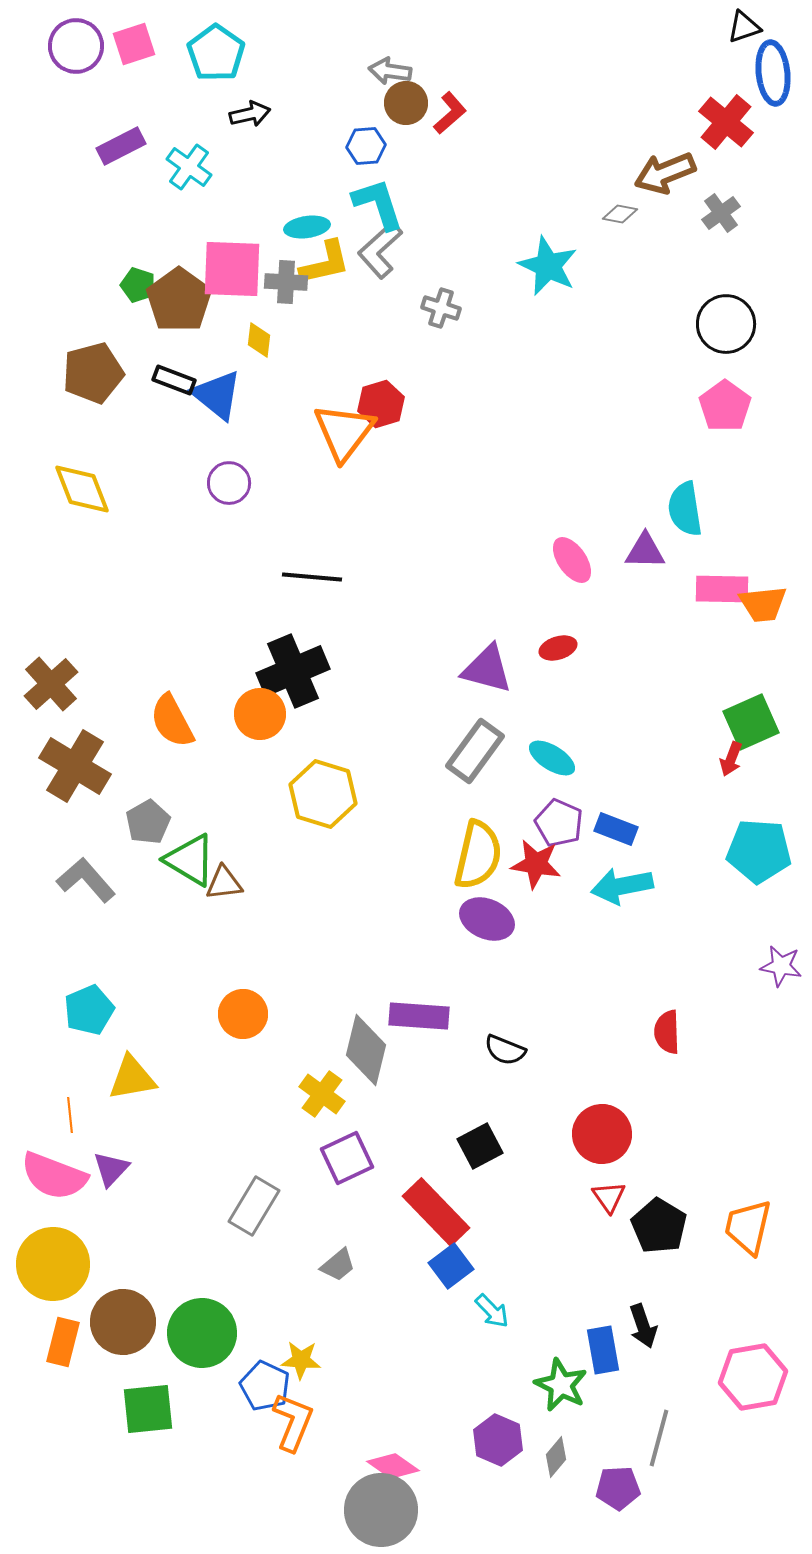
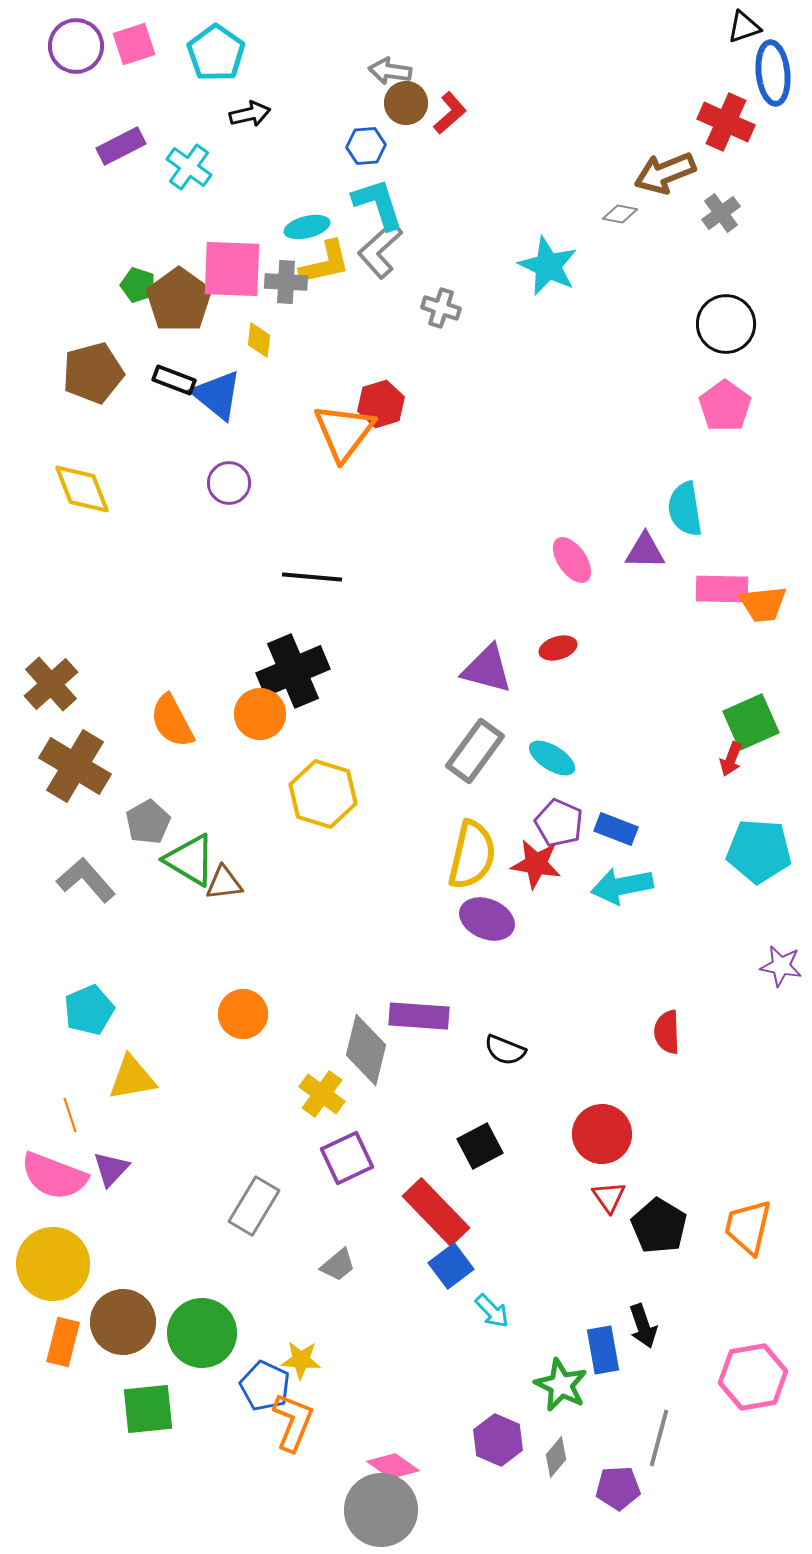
red cross at (726, 122): rotated 16 degrees counterclockwise
cyan ellipse at (307, 227): rotated 6 degrees counterclockwise
yellow semicircle at (478, 855): moved 6 px left
orange line at (70, 1115): rotated 12 degrees counterclockwise
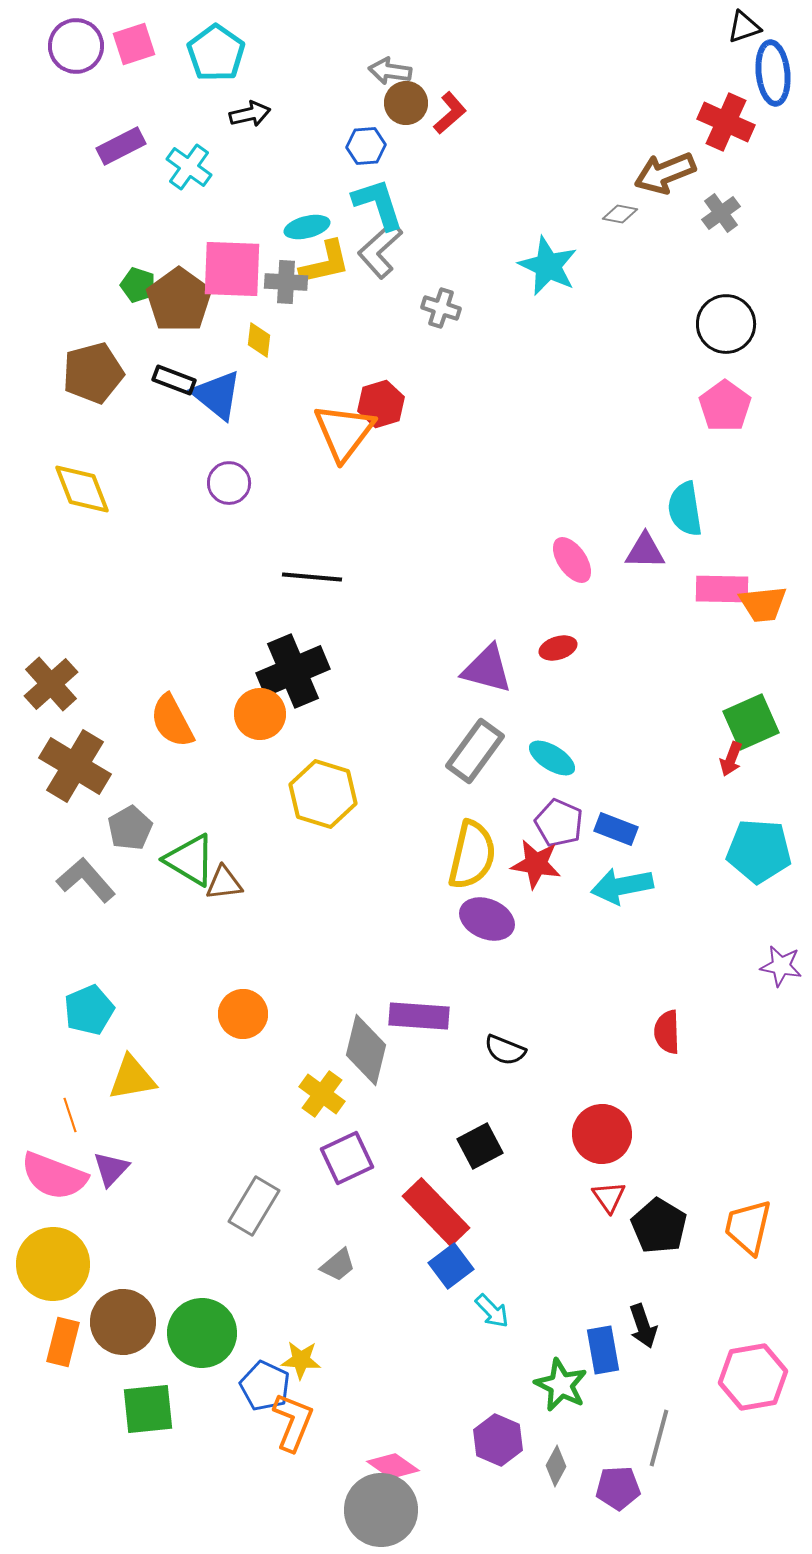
gray pentagon at (148, 822): moved 18 px left, 6 px down
gray diamond at (556, 1457): moved 9 px down; rotated 12 degrees counterclockwise
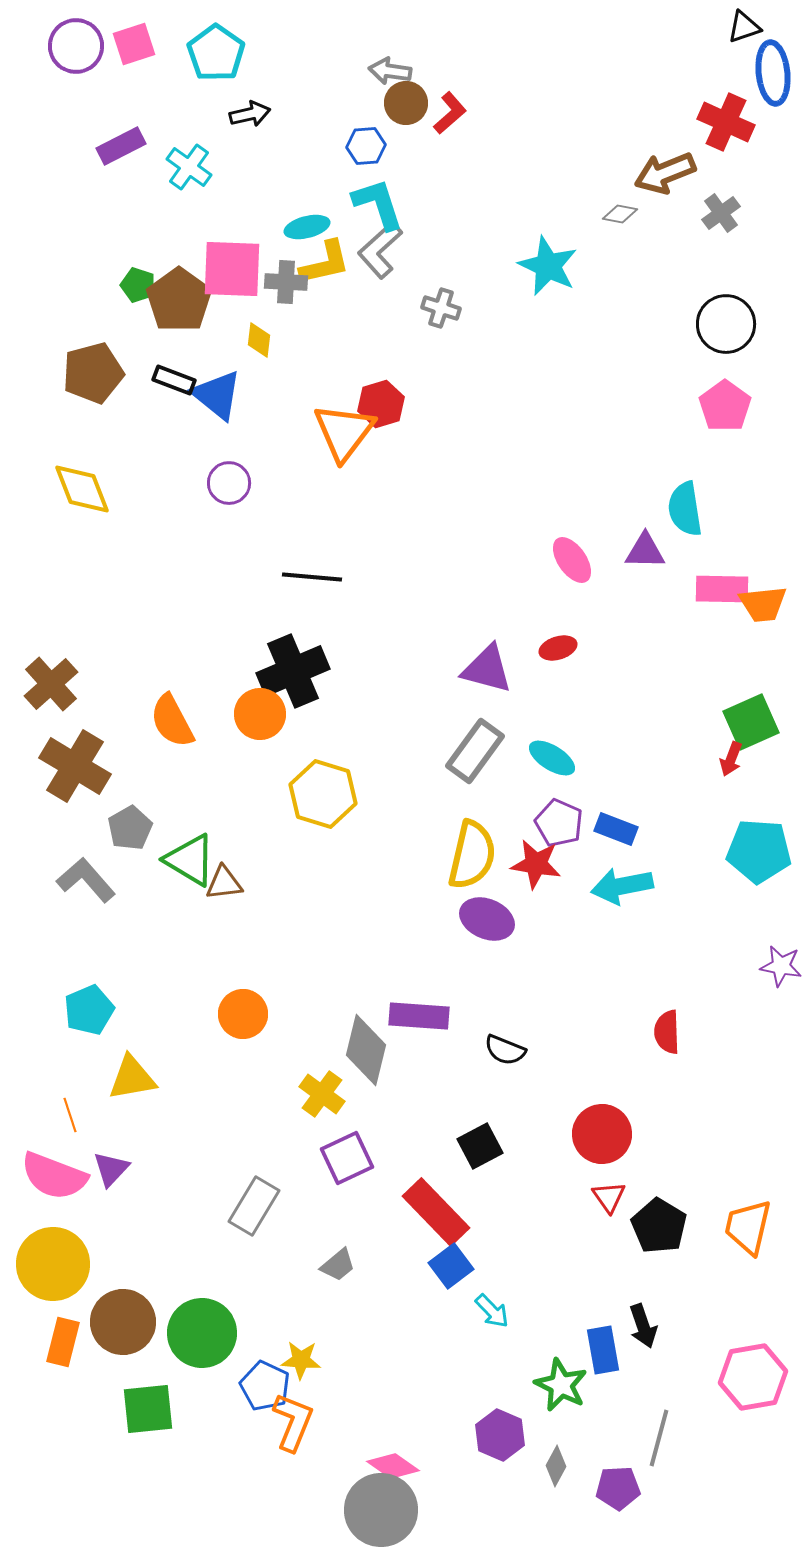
purple hexagon at (498, 1440): moved 2 px right, 5 px up
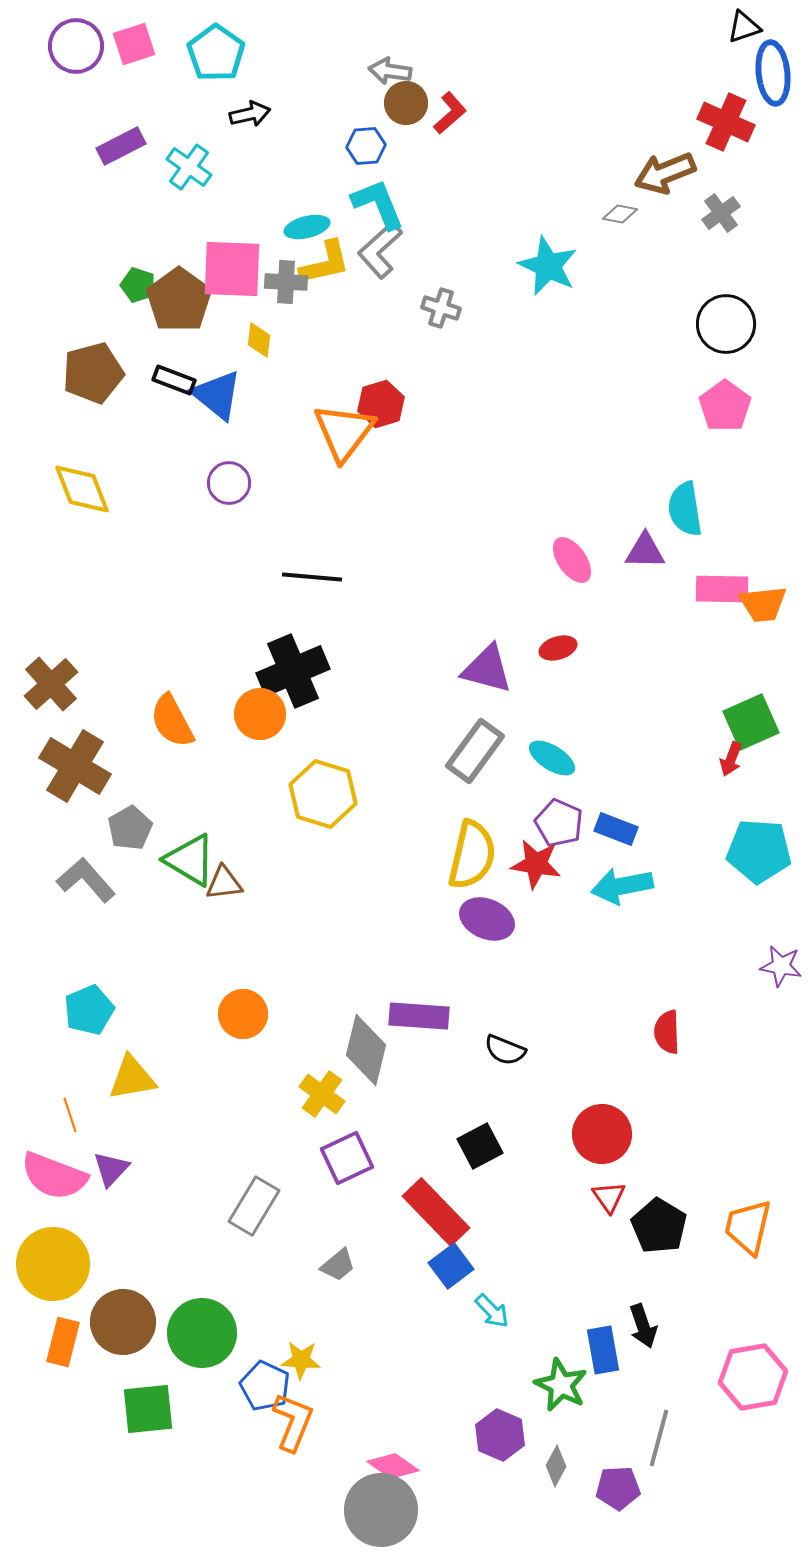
cyan L-shape at (378, 204): rotated 4 degrees counterclockwise
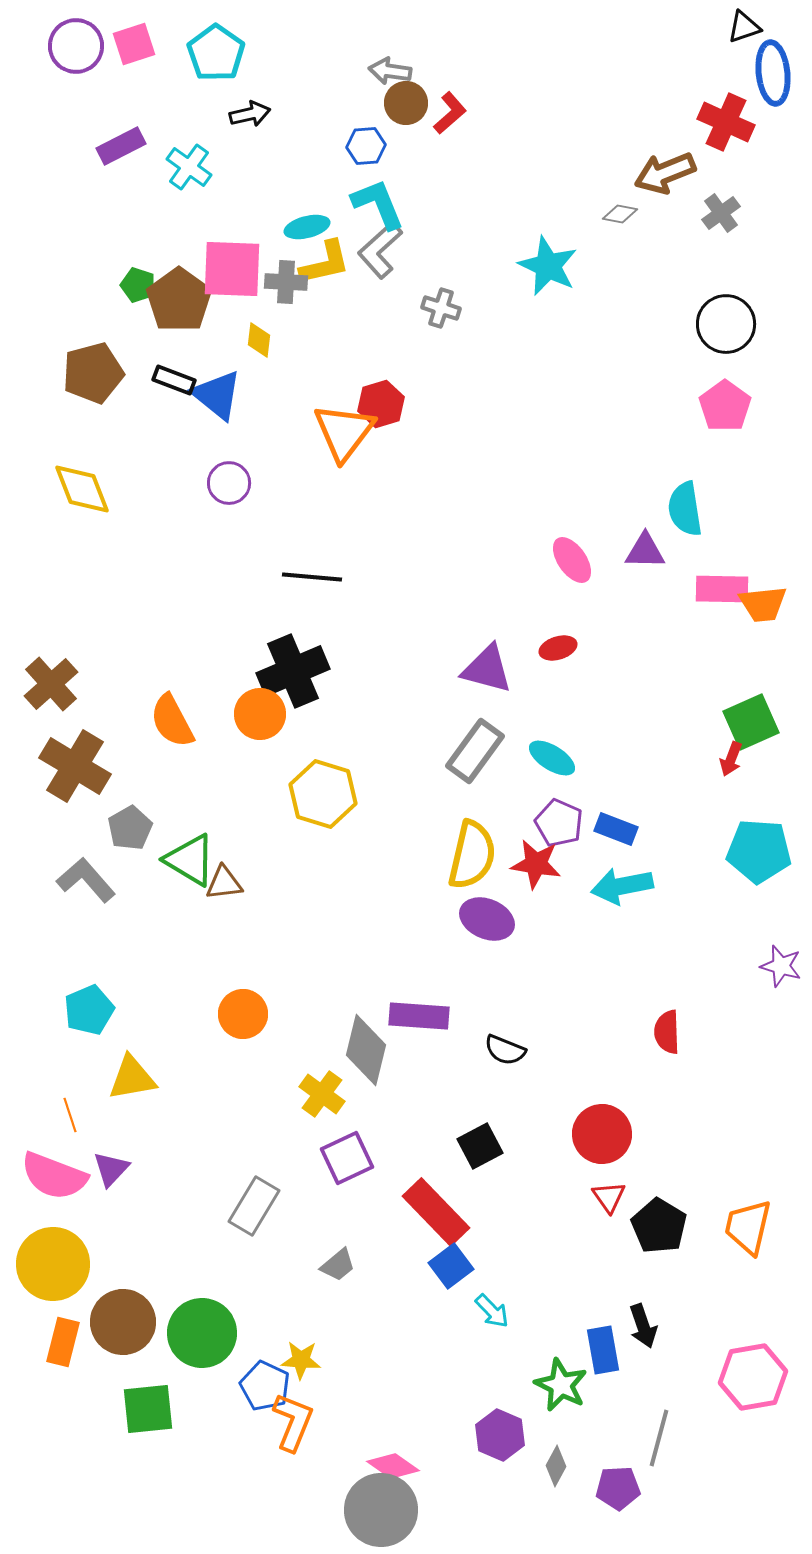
purple star at (781, 966): rotated 6 degrees clockwise
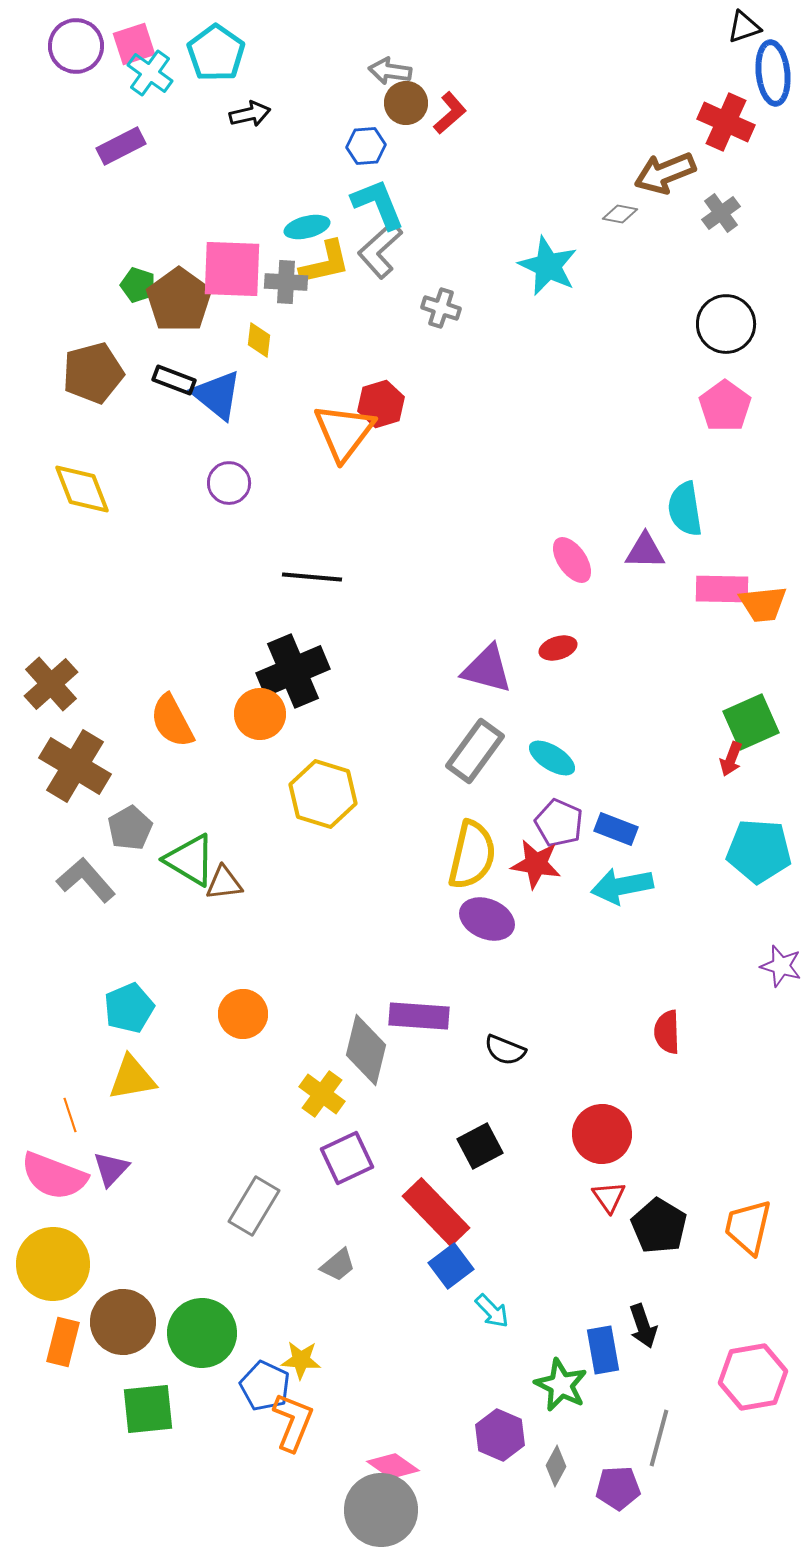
cyan cross at (189, 167): moved 39 px left, 94 px up
cyan pentagon at (89, 1010): moved 40 px right, 2 px up
